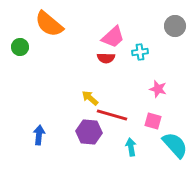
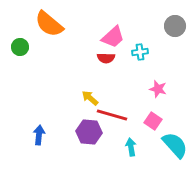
pink square: rotated 18 degrees clockwise
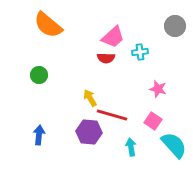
orange semicircle: moved 1 px left, 1 px down
green circle: moved 19 px right, 28 px down
yellow arrow: rotated 18 degrees clockwise
cyan semicircle: moved 1 px left
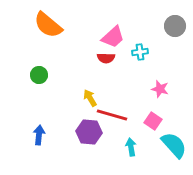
pink star: moved 2 px right
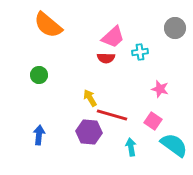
gray circle: moved 2 px down
cyan semicircle: rotated 12 degrees counterclockwise
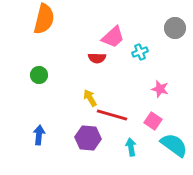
orange semicircle: moved 4 px left, 6 px up; rotated 116 degrees counterclockwise
cyan cross: rotated 14 degrees counterclockwise
red semicircle: moved 9 px left
purple hexagon: moved 1 px left, 6 px down
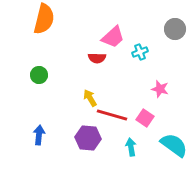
gray circle: moved 1 px down
pink square: moved 8 px left, 3 px up
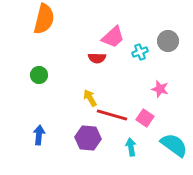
gray circle: moved 7 px left, 12 px down
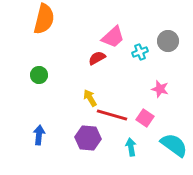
red semicircle: rotated 150 degrees clockwise
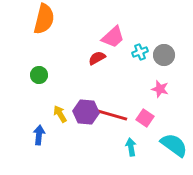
gray circle: moved 4 px left, 14 px down
yellow arrow: moved 30 px left, 16 px down
purple hexagon: moved 2 px left, 26 px up
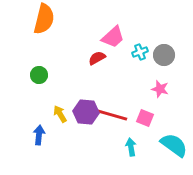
pink square: rotated 12 degrees counterclockwise
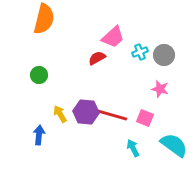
cyan arrow: moved 2 px right, 1 px down; rotated 18 degrees counterclockwise
